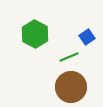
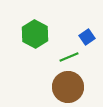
brown circle: moved 3 px left
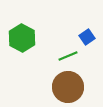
green hexagon: moved 13 px left, 4 px down
green line: moved 1 px left, 1 px up
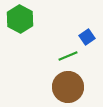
green hexagon: moved 2 px left, 19 px up
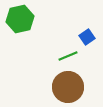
green hexagon: rotated 20 degrees clockwise
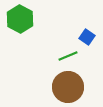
green hexagon: rotated 20 degrees counterclockwise
blue square: rotated 21 degrees counterclockwise
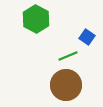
green hexagon: moved 16 px right
brown circle: moved 2 px left, 2 px up
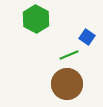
green line: moved 1 px right, 1 px up
brown circle: moved 1 px right, 1 px up
